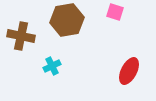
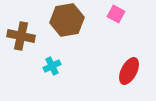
pink square: moved 1 px right, 2 px down; rotated 12 degrees clockwise
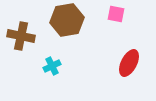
pink square: rotated 18 degrees counterclockwise
red ellipse: moved 8 px up
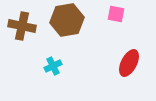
brown cross: moved 1 px right, 10 px up
cyan cross: moved 1 px right
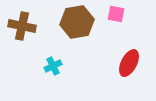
brown hexagon: moved 10 px right, 2 px down
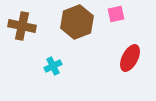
pink square: rotated 24 degrees counterclockwise
brown hexagon: rotated 12 degrees counterclockwise
red ellipse: moved 1 px right, 5 px up
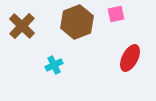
brown cross: rotated 32 degrees clockwise
cyan cross: moved 1 px right, 1 px up
